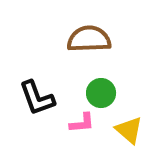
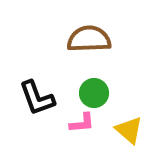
green circle: moved 7 px left
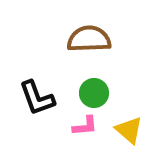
pink L-shape: moved 3 px right, 3 px down
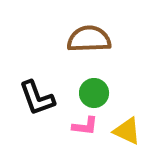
pink L-shape: rotated 12 degrees clockwise
yellow triangle: moved 2 px left, 1 px down; rotated 16 degrees counterclockwise
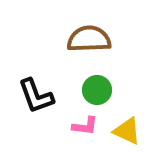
green circle: moved 3 px right, 3 px up
black L-shape: moved 1 px left, 2 px up
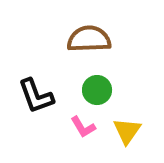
pink L-shape: moved 2 px left, 1 px down; rotated 52 degrees clockwise
yellow triangle: rotated 40 degrees clockwise
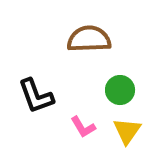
green circle: moved 23 px right
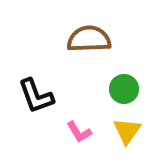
green circle: moved 4 px right, 1 px up
pink L-shape: moved 4 px left, 5 px down
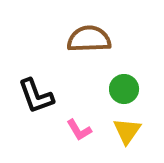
pink L-shape: moved 2 px up
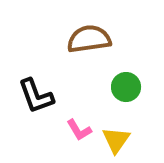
brown semicircle: rotated 6 degrees counterclockwise
green circle: moved 2 px right, 2 px up
yellow triangle: moved 11 px left, 9 px down
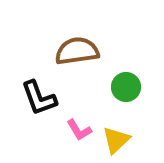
brown semicircle: moved 12 px left, 12 px down
black L-shape: moved 3 px right, 2 px down
yellow triangle: rotated 12 degrees clockwise
